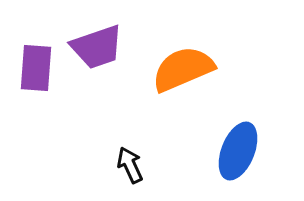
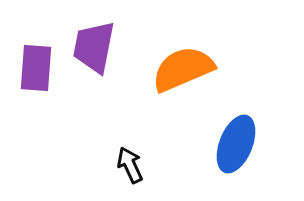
purple trapezoid: moved 3 px left; rotated 120 degrees clockwise
blue ellipse: moved 2 px left, 7 px up
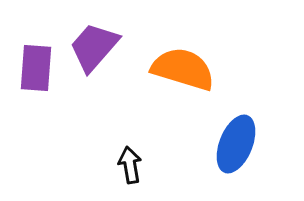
purple trapezoid: rotated 30 degrees clockwise
orange semicircle: rotated 40 degrees clockwise
black arrow: rotated 15 degrees clockwise
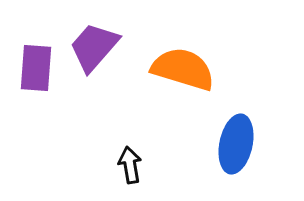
blue ellipse: rotated 10 degrees counterclockwise
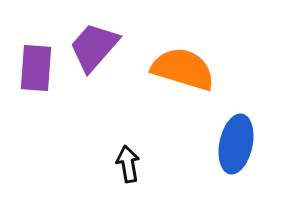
black arrow: moved 2 px left, 1 px up
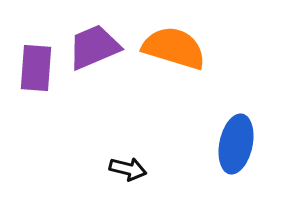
purple trapezoid: rotated 26 degrees clockwise
orange semicircle: moved 9 px left, 21 px up
black arrow: moved 5 px down; rotated 114 degrees clockwise
